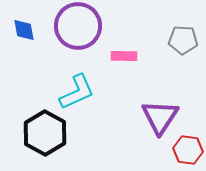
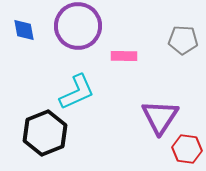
black hexagon: rotated 9 degrees clockwise
red hexagon: moved 1 px left, 1 px up
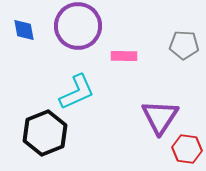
gray pentagon: moved 1 px right, 5 px down
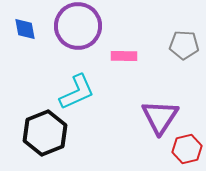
blue diamond: moved 1 px right, 1 px up
red hexagon: rotated 20 degrees counterclockwise
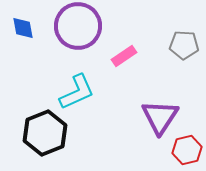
blue diamond: moved 2 px left, 1 px up
pink rectangle: rotated 35 degrees counterclockwise
red hexagon: moved 1 px down
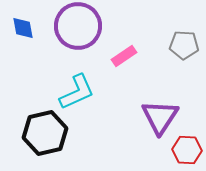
black hexagon: rotated 9 degrees clockwise
red hexagon: rotated 16 degrees clockwise
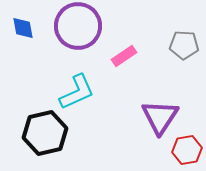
red hexagon: rotated 12 degrees counterclockwise
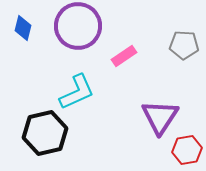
blue diamond: rotated 25 degrees clockwise
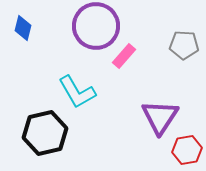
purple circle: moved 18 px right
pink rectangle: rotated 15 degrees counterclockwise
cyan L-shape: rotated 84 degrees clockwise
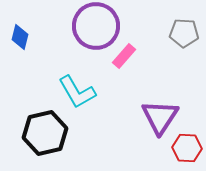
blue diamond: moved 3 px left, 9 px down
gray pentagon: moved 12 px up
red hexagon: moved 2 px up; rotated 12 degrees clockwise
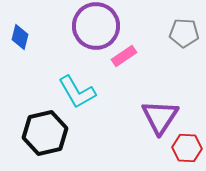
pink rectangle: rotated 15 degrees clockwise
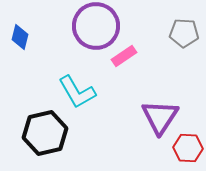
red hexagon: moved 1 px right
